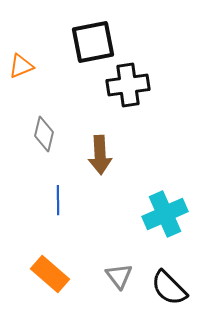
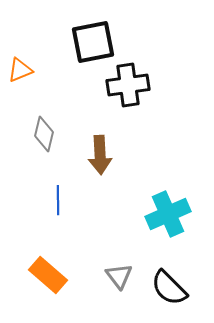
orange triangle: moved 1 px left, 4 px down
cyan cross: moved 3 px right
orange rectangle: moved 2 px left, 1 px down
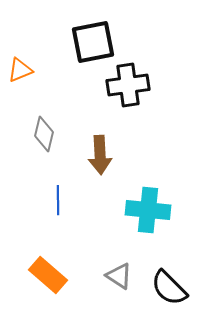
cyan cross: moved 20 px left, 4 px up; rotated 30 degrees clockwise
gray triangle: rotated 20 degrees counterclockwise
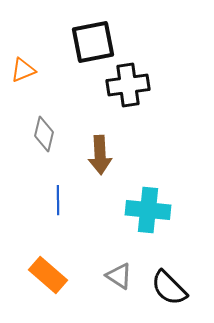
orange triangle: moved 3 px right
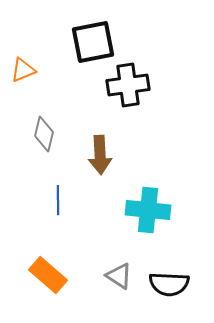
black semicircle: moved 4 px up; rotated 42 degrees counterclockwise
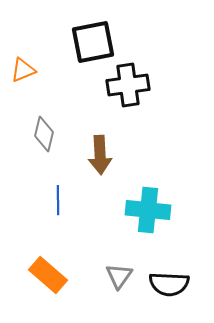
gray triangle: rotated 32 degrees clockwise
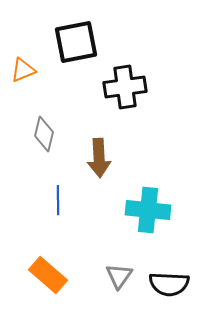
black square: moved 17 px left
black cross: moved 3 px left, 2 px down
brown arrow: moved 1 px left, 3 px down
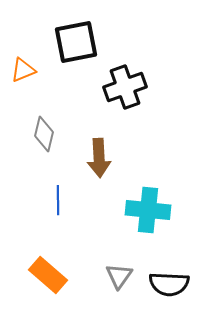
black cross: rotated 12 degrees counterclockwise
